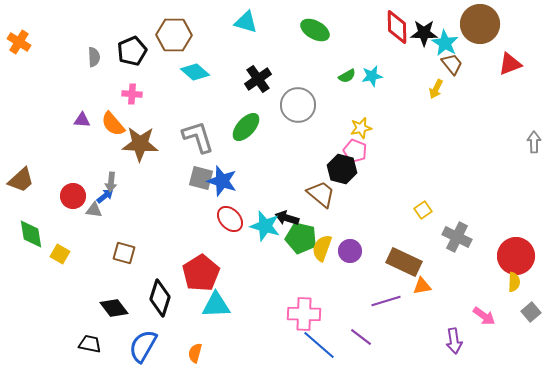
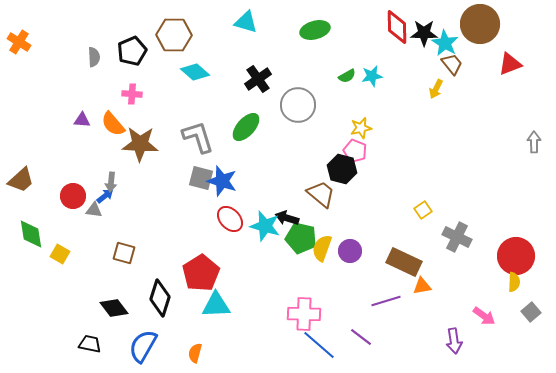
green ellipse at (315, 30): rotated 44 degrees counterclockwise
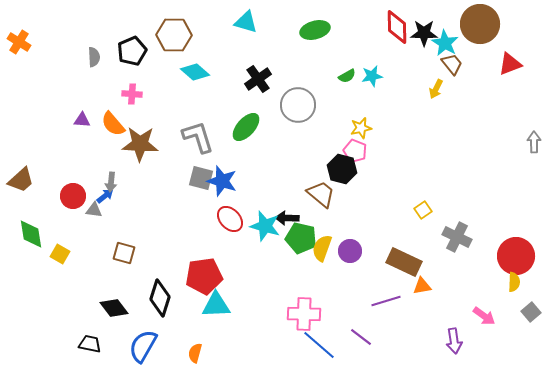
black arrow at (287, 218): rotated 15 degrees counterclockwise
red pentagon at (201, 273): moved 3 px right, 3 px down; rotated 24 degrees clockwise
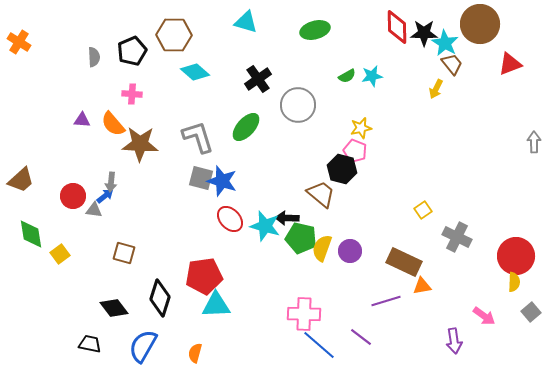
yellow square at (60, 254): rotated 24 degrees clockwise
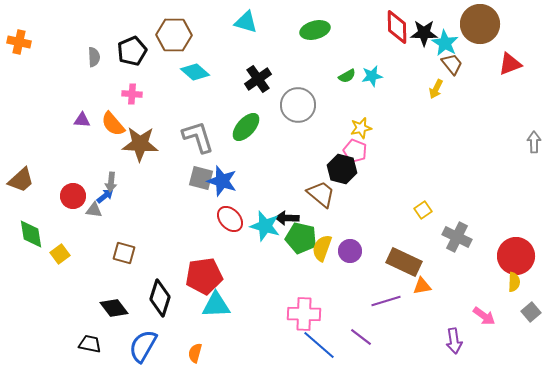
orange cross at (19, 42): rotated 20 degrees counterclockwise
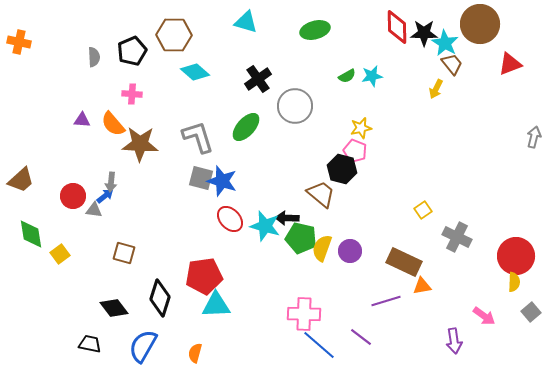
gray circle at (298, 105): moved 3 px left, 1 px down
gray arrow at (534, 142): moved 5 px up; rotated 15 degrees clockwise
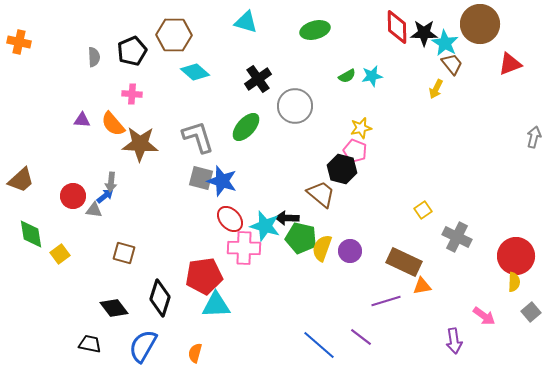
pink cross at (304, 314): moved 60 px left, 66 px up
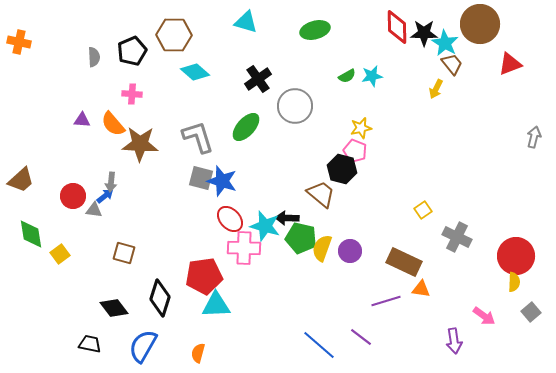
orange triangle at (422, 286): moved 1 px left, 3 px down; rotated 18 degrees clockwise
orange semicircle at (195, 353): moved 3 px right
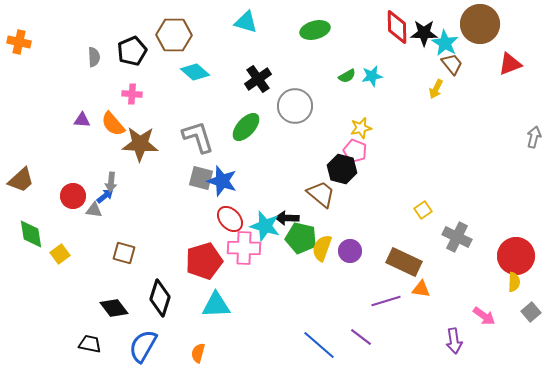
red pentagon at (204, 276): moved 15 px up; rotated 9 degrees counterclockwise
